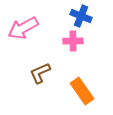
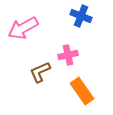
pink cross: moved 5 px left, 14 px down; rotated 12 degrees counterclockwise
brown L-shape: moved 1 px up
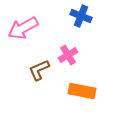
pink cross: rotated 18 degrees counterclockwise
brown L-shape: moved 1 px left, 2 px up
orange rectangle: rotated 44 degrees counterclockwise
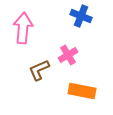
pink arrow: rotated 124 degrees clockwise
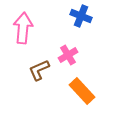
orange rectangle: rotated 36 degrees clockwise
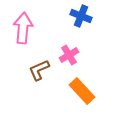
pink cross: moved 1 px right
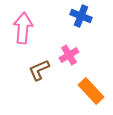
orange rectangle: moved 9 px right
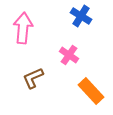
blue cross: rotated 10 degrees clockwise
pink cross: rotated 24 degrees counterclockwise
brown L-shape: moved 6 px left, 8 px down
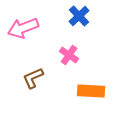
blue cross: moved 2 px left; rotated 15 degrees clockwise
pink arrow: rotated 116 degrees counterclockwise
orange rectangle: rotated 44 degrees counterclockwise
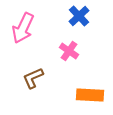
pink arrow: rotated 44 degrees counterclockwise
pink cross: moved 4 px up
orange rectangle: moved 1 px left, 4 px down
